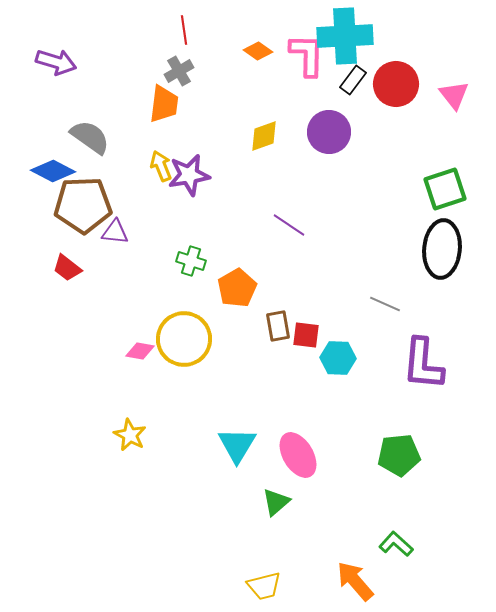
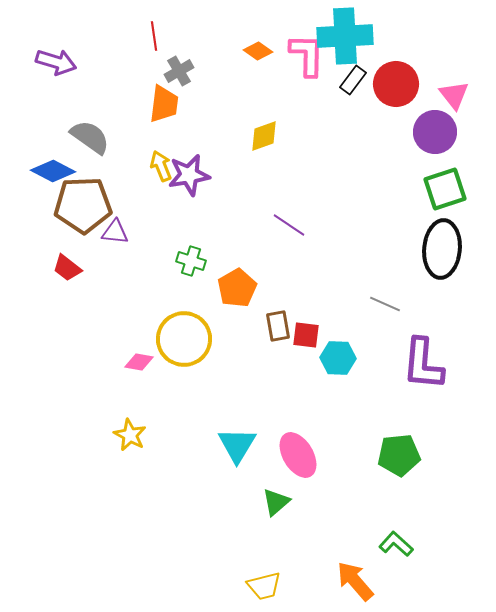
red line: moved 30 px left, 6 px down
purple circle: moved 106 px right
pink diamond: moved 1 px left, 11 px down
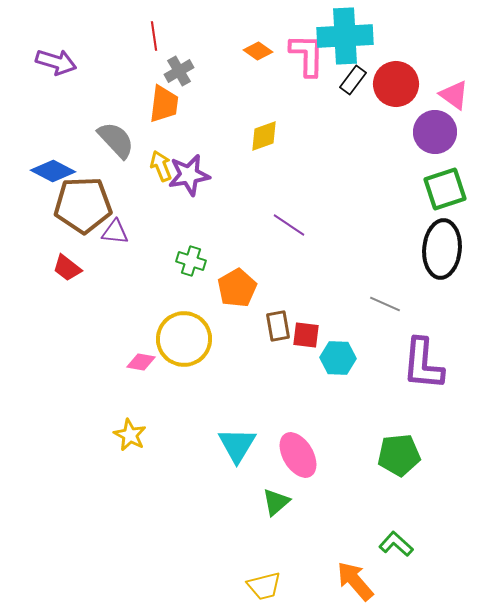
pink triangle: rotated 16 degrees counterclockwise
gray semicircle: moved 26 px right, 3 px down; rotated 12 degrees clockwise
pink diamond: moved 2 px right
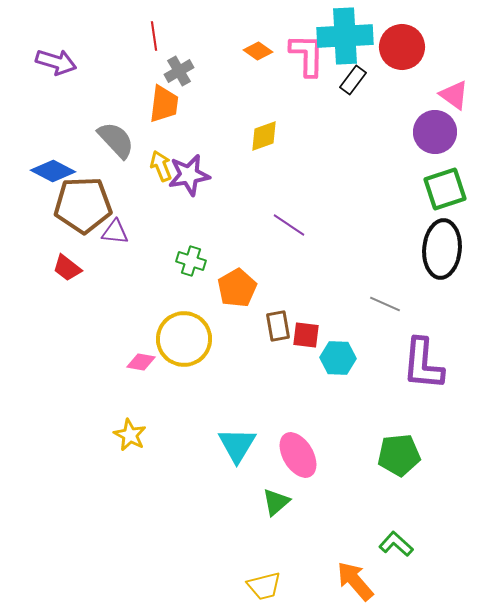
red circle: moved 6 px right, 37 px up
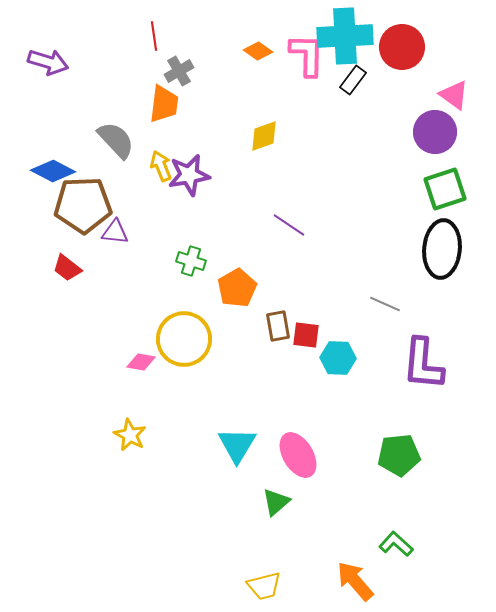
purple arrow: moved 8 px left
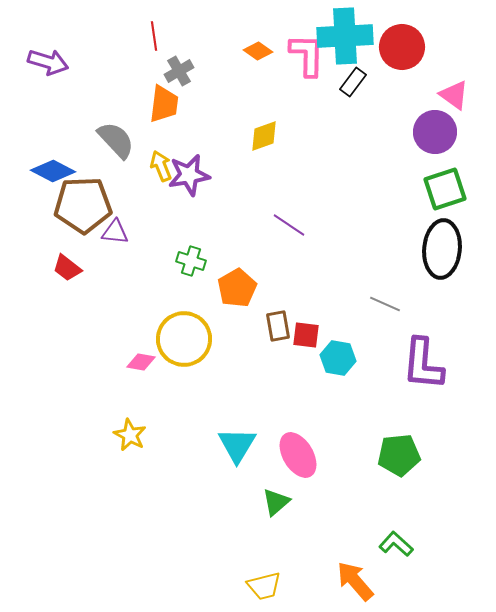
black rectangle: moved 2 px down
cyan hexagon: rotated 8 degrees clockwise
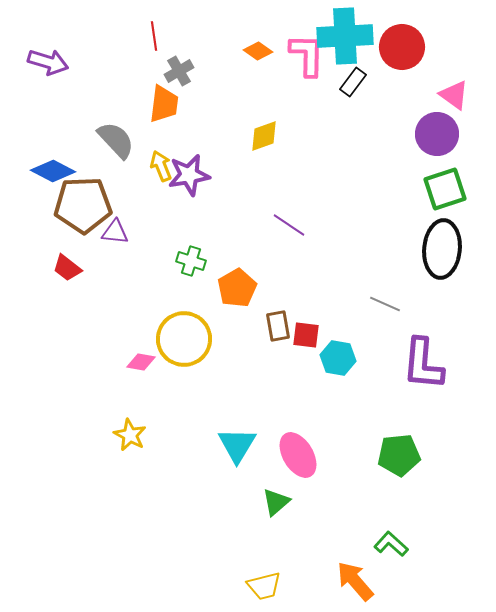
purple circle: moved 2 px right, 2 px down
green L-shape: moved 5 px left
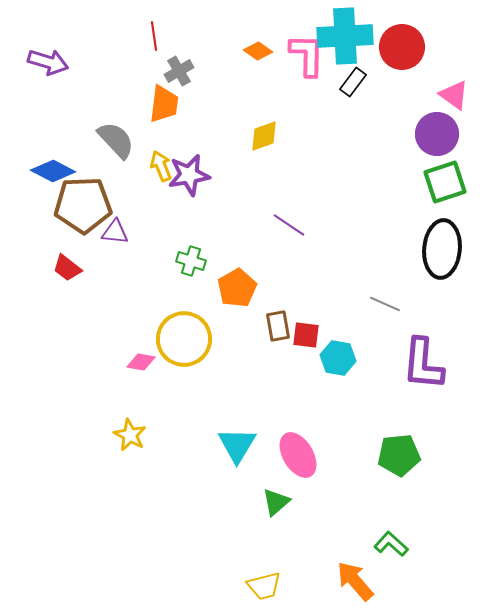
green square: moved 7 px up
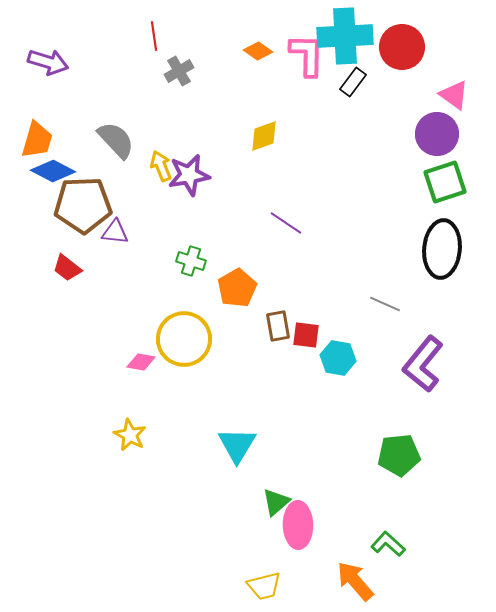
orange trapezoid: moved 127 px left, 36 px down; rotated 9 degrees clockwise
purple line: moved 3 px left, 2 px up
purple L-shape: rotated 34 degrees clockwise
pink ellipse: moved 70 px down; rotated 30 degrees clockwise
green L-shape: moved 3 px left
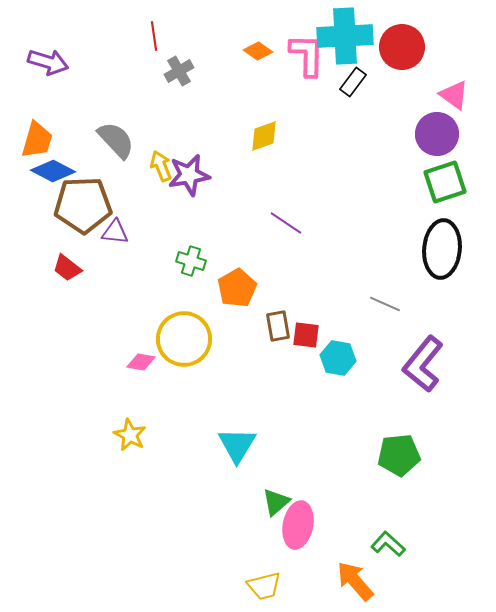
pink ellipse: rotated 12 degrees clockwise
